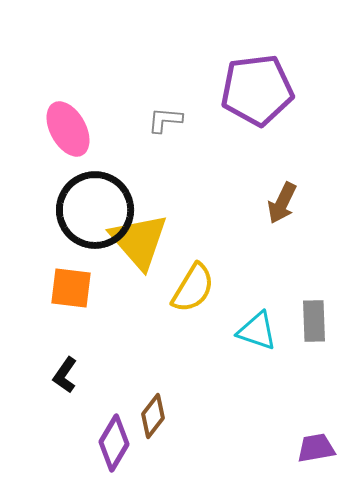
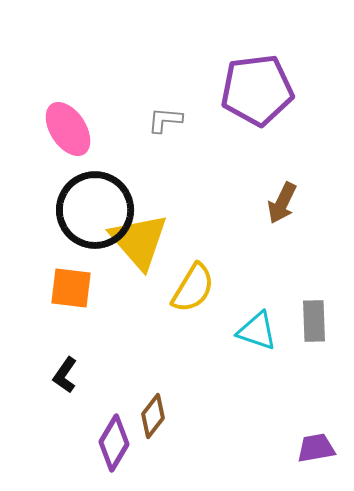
pink ellipse: rotated 4 degrees counterclockwise
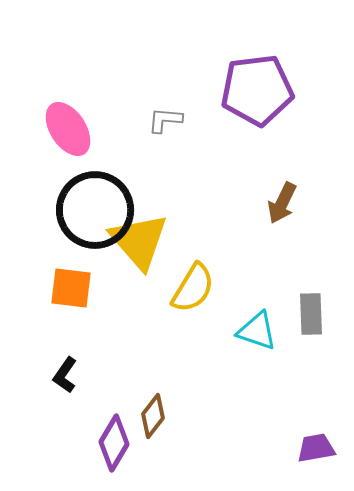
gray rectangle: moved 3 px left, 7 px up
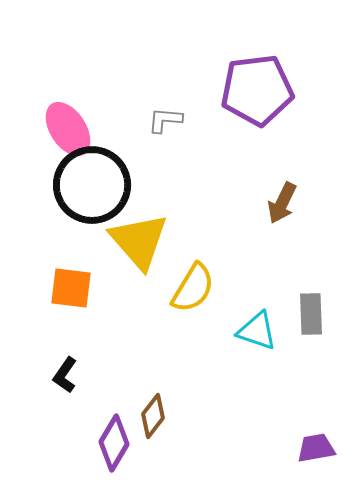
black circle: moved 3 px left, 25 px up
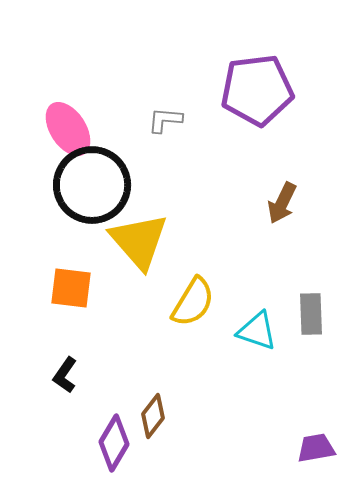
yellow semicircle: moved 14 px down
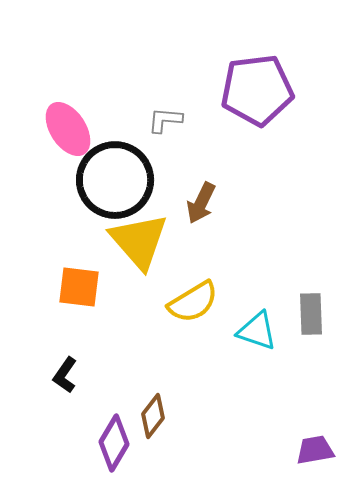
black circle: moved 23 px right, 5 px up
brown arrow: moved 81 px left
orange square: moved 8 px right, 1 px up
yellow semicircle: rotated 28 degrees clockwise
purple trapezoid: moved 1 px left, 2 px down
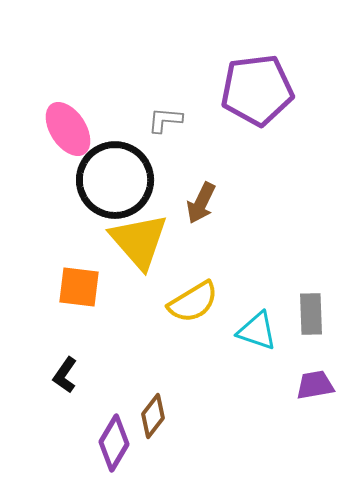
purple trapezoid: moved 65 px up
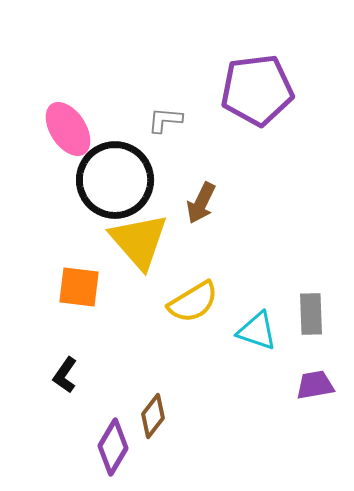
purple diamond: moved 1 px left, 4 px down
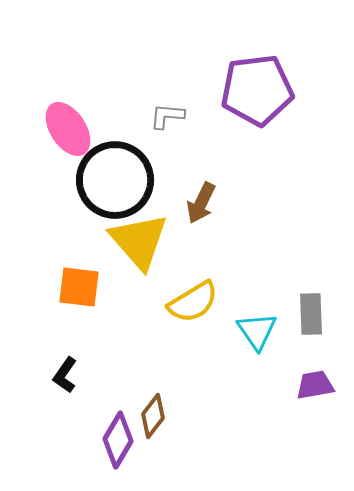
gray L-shape: moved 2 px right, 4 px up
cyan triangle: rotated 36 degrees clockwise
purple diamond: moved 5 px right, 7 px up
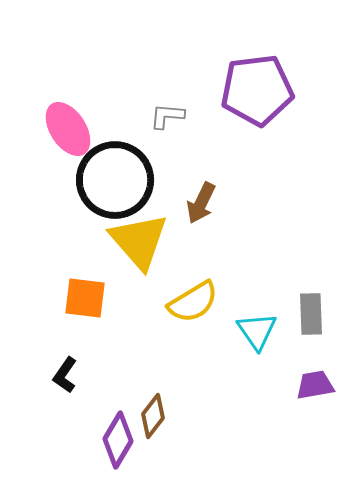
orange square: moved 6 px right, 11 px down
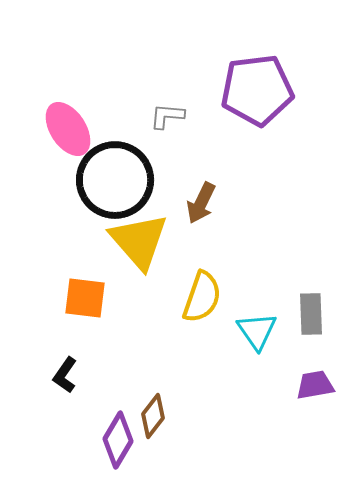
yellow semicircle: moved 9 px right, 5 px up; rotated 40 degrees counterclockwise
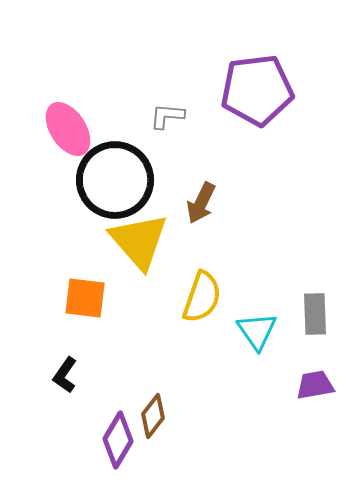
gray rectangle: moved 4 px right
